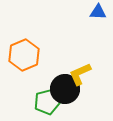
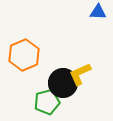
black circle: moved 2 px left, 6 px up
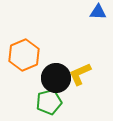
black circle: moved 7 px left, 5 px up
green pentagon: moved 2 px right
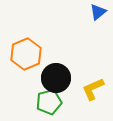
blue triangle: rotated 42 degrees counterclockwise
orange hexagon: moved 2 px right, 1 px up
yellow L-shape: moved 13 px right, 15 px down
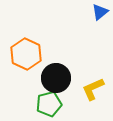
blue triangle: moved 2 px right
orange hexagon: rotated 12 degrees counterclockwise
green pentagon: moved 2 px down
